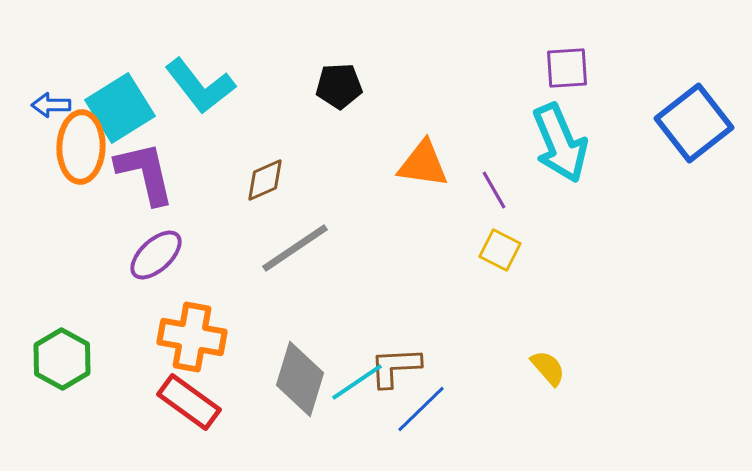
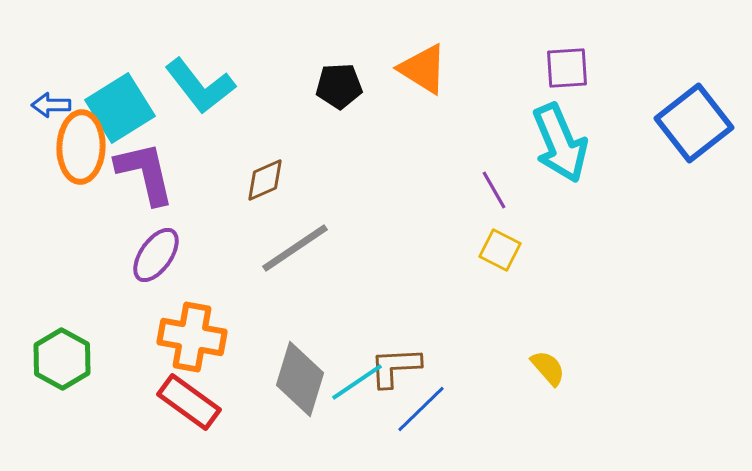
orange triangle: moved 95 px up; rotated 24 degrees clockwise
purple ellipse: rotated 12 degrees counterclockwise
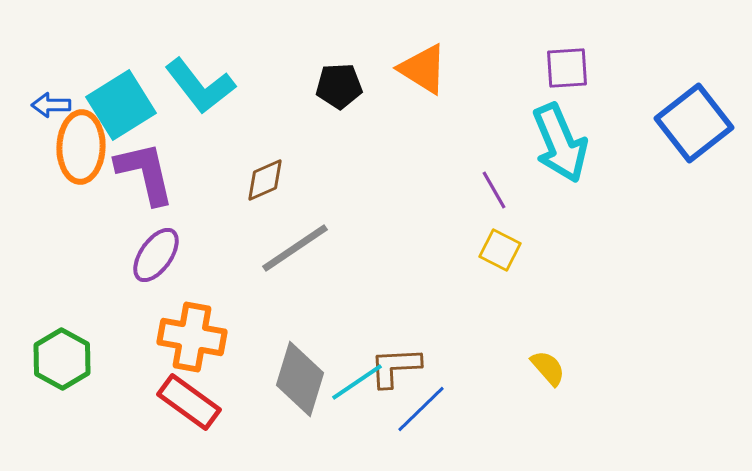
cyan square: moved 1 px right, 3 px up
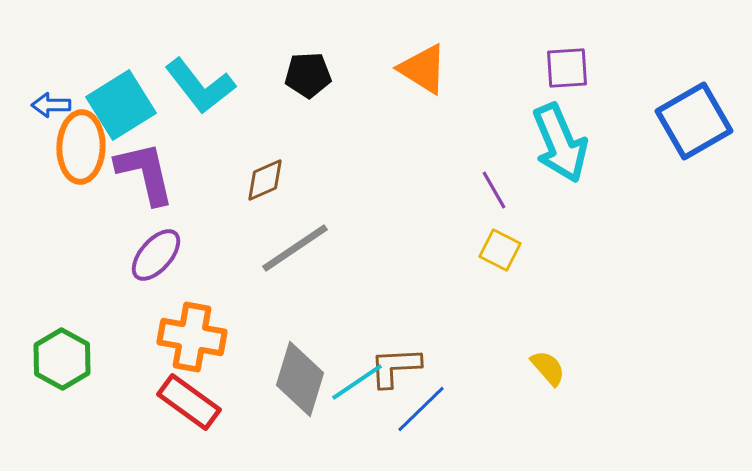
black pentagon: moved 31 px left, 11 px up
blue square: moved 2 px up; rotated 8 degrees clockwise
purple ellipse: rotated 6 degrees clockwise
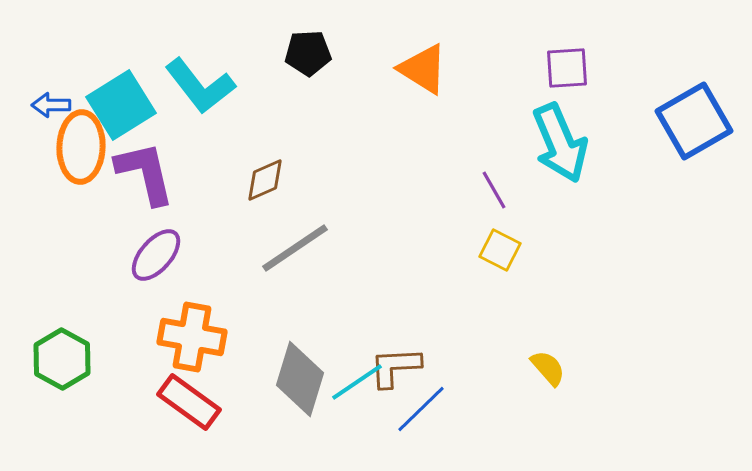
black pentagon: moved 22 px up
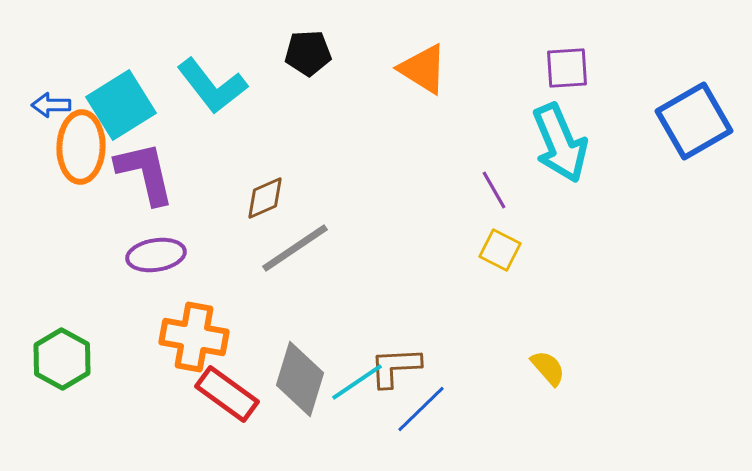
cyan L-shape: moved 12 px right
brown diamond: moved 18 px down
purple ellipse: rotated 40 degrees clockwise
orange cross: moved 2 px right
red rectangle: moved 38 px right, 8 px up
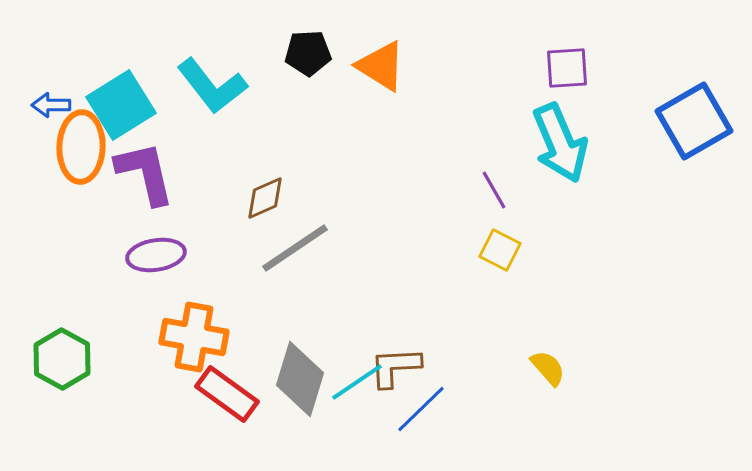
orange triangle: moved 42 px left, 3 px up
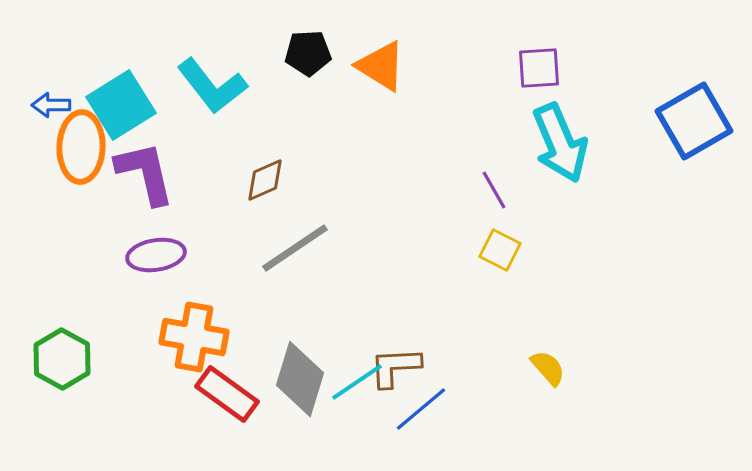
purple square: moved 28 px left
brown diamond: moved 18 px up
blue line: rotated 4 degrees clockwise
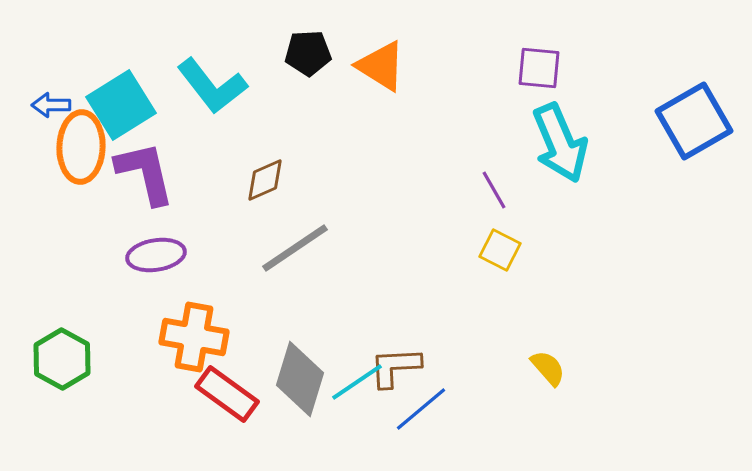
purple square: rotated 9 degrees clockwise
